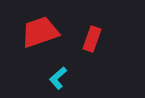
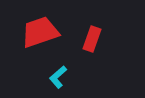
cyan L-shape: moved 1 px up
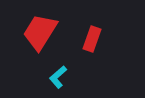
red trapezoid: rotated 39 degrees counterclockwise
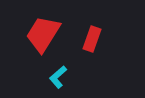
red trapezoid: moved 3 px right, 2 px down
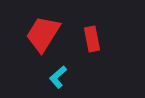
red rectangle: rotated 30 degrees counterclockwise
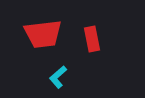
red trapezoid: rotated 129 degrees counterclockwise
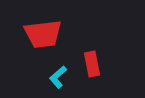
red rectangle: moved 25 px down
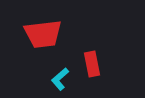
cyan L-shape: moved 2 px right, 2 px down
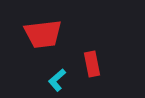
cyan L-shape: moved 3 px left, 1 px down
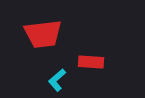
red rectangle: moved 1 px left, 2 px up; rotated 75 degrees counterclockwise
